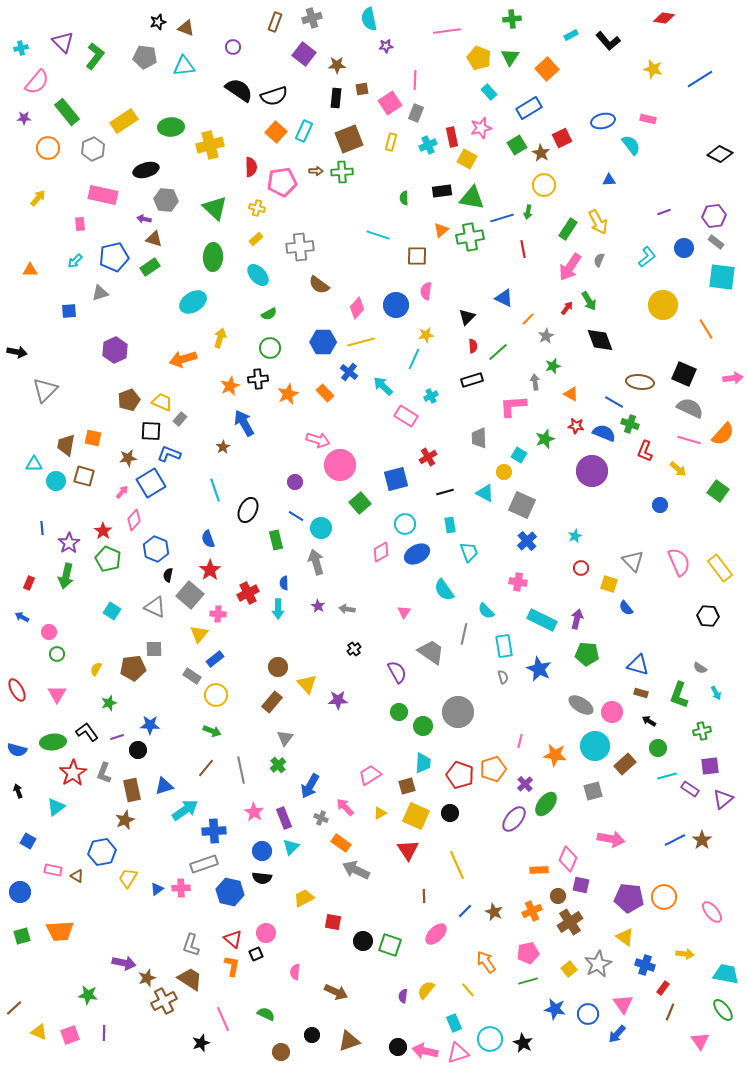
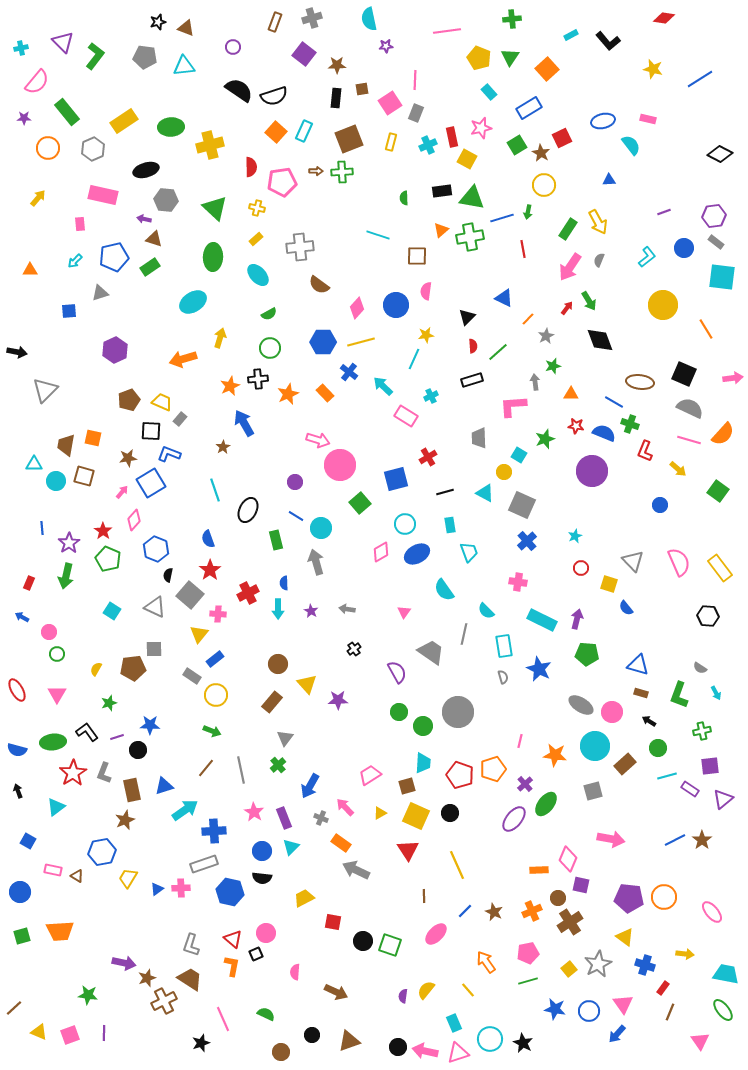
orange triangle at (571, 394): rotated 28 degrees counterclockwise
purple star at (318, 606): moved 7 px left, 5 px down
brown circle at (278, 667): moved 3 px up
brown circle at (558, 896): moved 2 px down
blue circle at (588, 1014): moved 1 px right, 3 px up
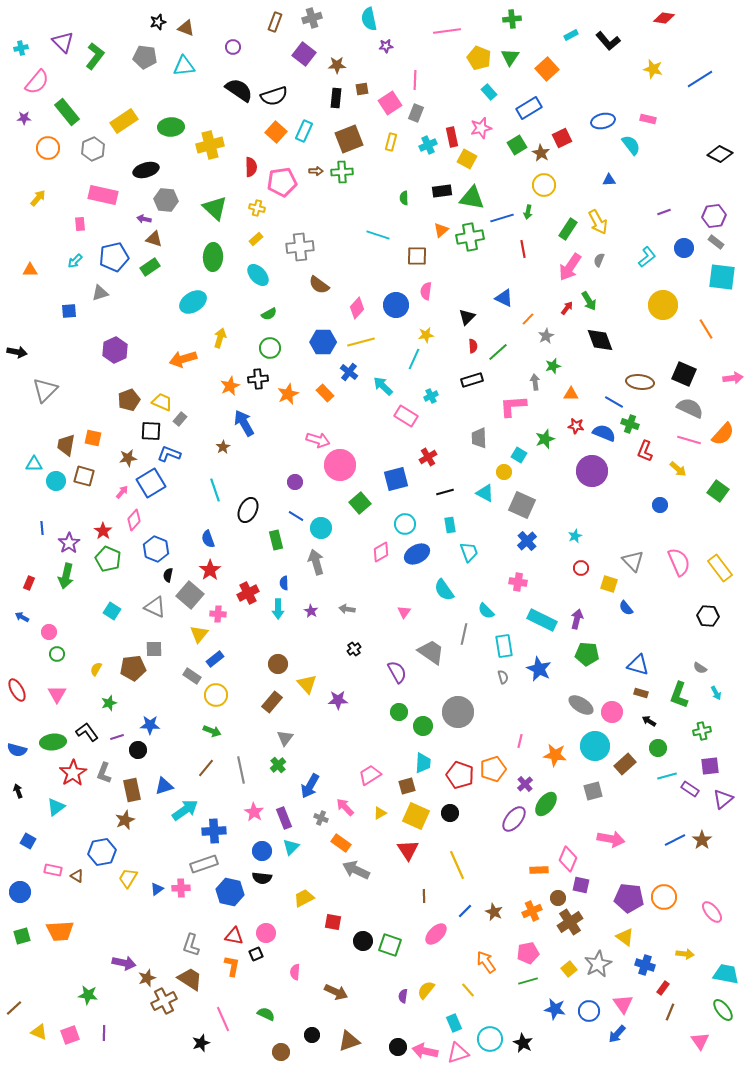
red triangle at (233, 939): moved 1 px right, 3 px up; rotated 30 degrees counterclockwise
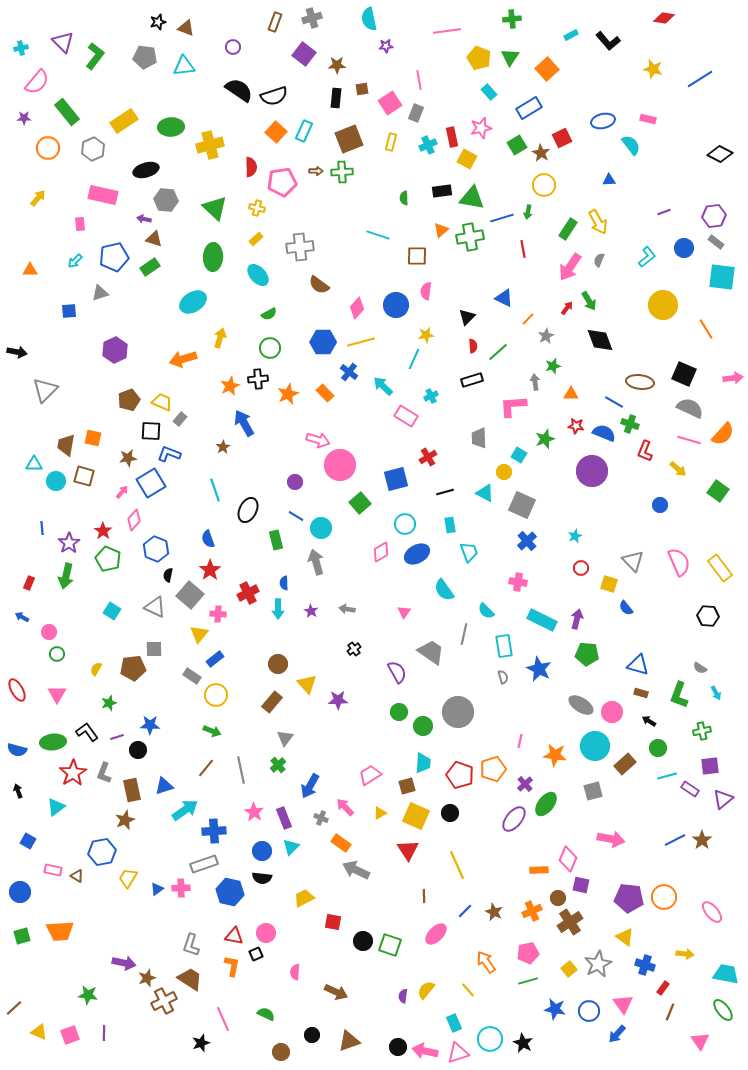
pink line at (415, 80): moved 4 px right; rotated 12 degrees counterclockwise
